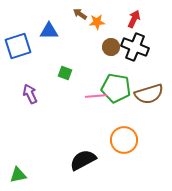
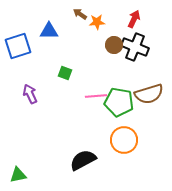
brown circle: moved 3 px right, 2 px up
green pentagon: moved 3 px right, 14 px down
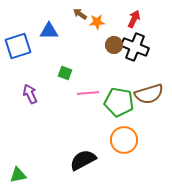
pink line: moved 8 px left, 3 px up
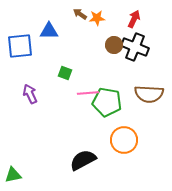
orange star: moved 4 px up
blue square: moved 2 px right; rotated 12 degrees clockwise
brown semicircle: rotated 20 degrees clockwise
green pentagon: moved 12 px left
green triangle: moved 5 px left
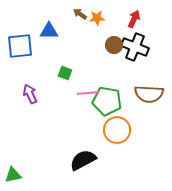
green pentagon: moved 1 px up
orange circle: moved 7 px left, 10 px up
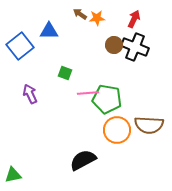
blue square: rotated 32 degrees counterclockwise
brown semicircle: moved 31 px down
green pentagon: moved 2 px up
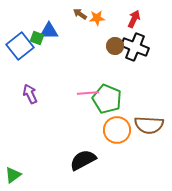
brown circle: moved 1 px right, 1 px down
green square: moved 28 px left, 35 px up
green pentagon: rotated 12 degrees clockwise
green triangle: rotated 24 degrees counterclockwise
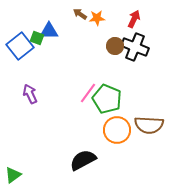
pink line: rotated 50 degrees counterclockwise
